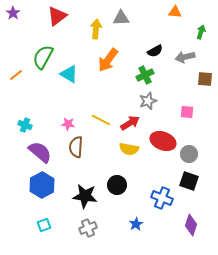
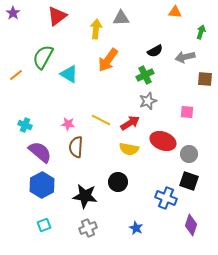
black circle: moved 1 px right, 3 px up
blue cross: moved 4 px right
blue star: moved 4 px down; rotated 16 degrees counterclockwise
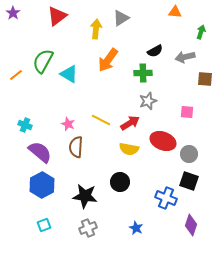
gray triangle: rotated 30 degrees counterclockwise
green semicircle: moved 4 px down
green cross: moved 2 px left, 2 px up; rotated 24 degrees clockwise
pink star: rotated 16 degrees clockwise
black circle: moved 2 px right
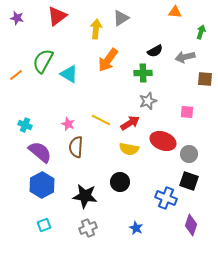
purple star: moved 4 px right, 5 px down; rotated 24 degrees counterclockwise
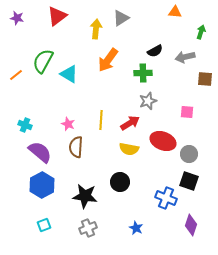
yellow line: rotated 66 degrees clockwise
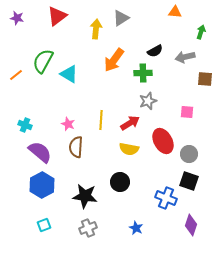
orange arrow: moved 6 px right
red ellipse: rotated 40 degrees clockwise
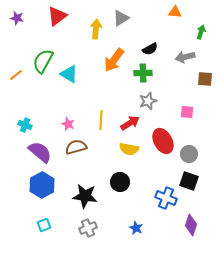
black semicircle: moved 5 px left, 2 px up
brown semicircle: rotated 70 degrees clockwise
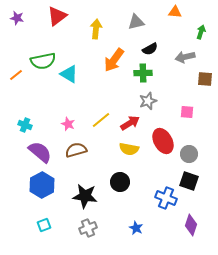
gray triangle: moved 15 px right, 4 px down; rotated 18 degrees clockwise
green semicircle: rotated 130 degrees counterclockwise
yellow line: rotated 48 degrees clockwise
brown semicircle: moved 3 px down
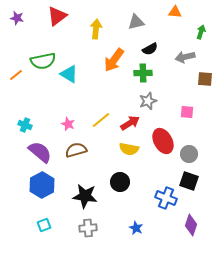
gray cross: rotated 18 degrees clockwise
